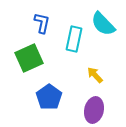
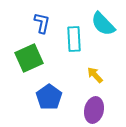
cyan rectangle: rotated 15 degrees counterclockwise
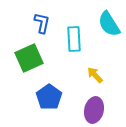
cyan semicircle: moved 6 px right; rotated 12 degrees clockwise
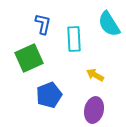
blue L-shape: moved 1 px right, 1 px down
yellow arrow: rotated 18 degrees counterclockwise
blue pentagon: moved 2 px up; rotated 15 degrees clockwise
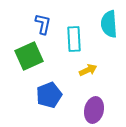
cyan semicircle: rotated 28 degrees clockwise
green square: moved 2 px up
yellow arrow: moved 7 px left, 5 px up; rotated 126 degrees clockwise
